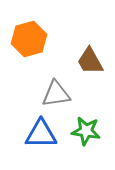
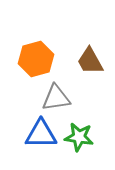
orange hexagon: moved 7 px right, 20 px down
gray triangle: moved 4 px down
green star: moved 7 px left, 6 px down
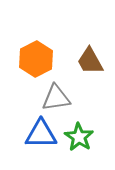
orange hexagon: rotated 12 degrees counterclockwise
green star: rotated 24 degrees clockwise
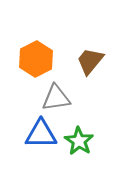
brown trapezoid: rotated 68 degrees clockwise
green star: moved 4 px down
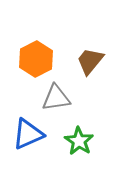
blue triangle: moved 13 px left; rotated 24 degrees counterclockwise
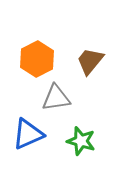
orange hexagon: moved 1 px right
green star: moved 2 px right; rotated 16 degrees counterclockwise
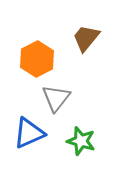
brown trapezoid: moved 4 px left, 23 px up
gray triangle: rotated 44 degrees counterclockwise
blue triangle: moved 1 px right, 1 px up
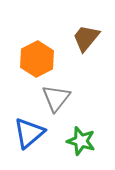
blue triangle: rotated 16 degrees counterclockwise
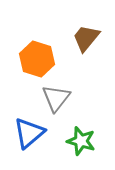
orange hexagon: rotated 16 degrees counterclockwise
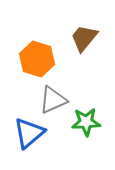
brown trapezoid: moved 2 px left
gray triangle: moved 3 px left, 2 px down; rotated 28 degrees clockwise
green star: moved 5 px right, 19 px up; rotated 20 degrees counterclockwise
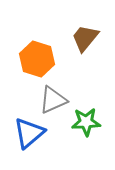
brown trapezoid: moved 1 px right
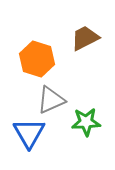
brown trapezoid: rotated 24 degrees clockwise
gray triangle: moved 2 px left
blue triangle: rotated 20 degrees counterclockwise
